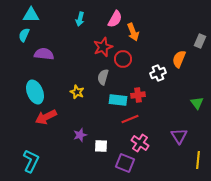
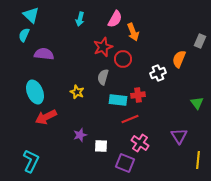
cyan triangle: rotated 42 degrees clockwise
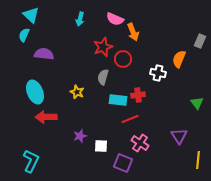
pink semicircle: rotated 84 degrees clockwise
white cross: rotated 35 degrees clockwise
red arrow: rotated 25 degrees clockwise
purple star: moved 1 px down
purple square: moved 2 px left
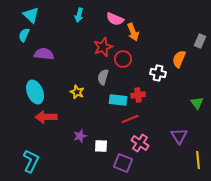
cyan arrow: moved 1 px left, 4 px up
yellow line: rotated 12 degrees counterclockwise
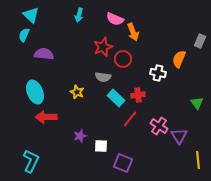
gray semicircle: rotated 98 degrees counterclockwise
cyan rectangle: moved 2 px left, 2 px up; rotated 36 degrees clockwise
red line: rotated 30 degrees counterclockwise
pink cross: moved 19 px right, 17 px up
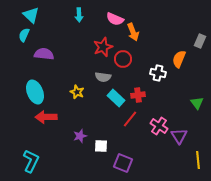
cyan arrow: rotated 16 degrees counterclockwise
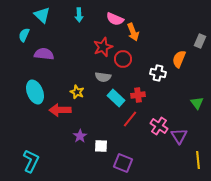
cyan triangle: moved 11 px right
red arrow: moved 14 px right, 7 px up
purple star: rotated 16 degrees counterclockwise
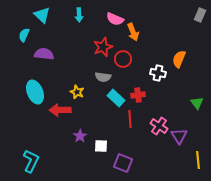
gray rectangle: moved 26 px up
red line: rotated 42 degrees counterclockwise
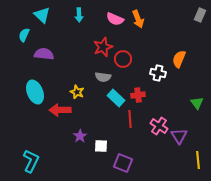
orange arrow: moved 5 px right, 13 px up
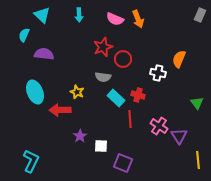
red cross: rotated 24 degrees clockwise
